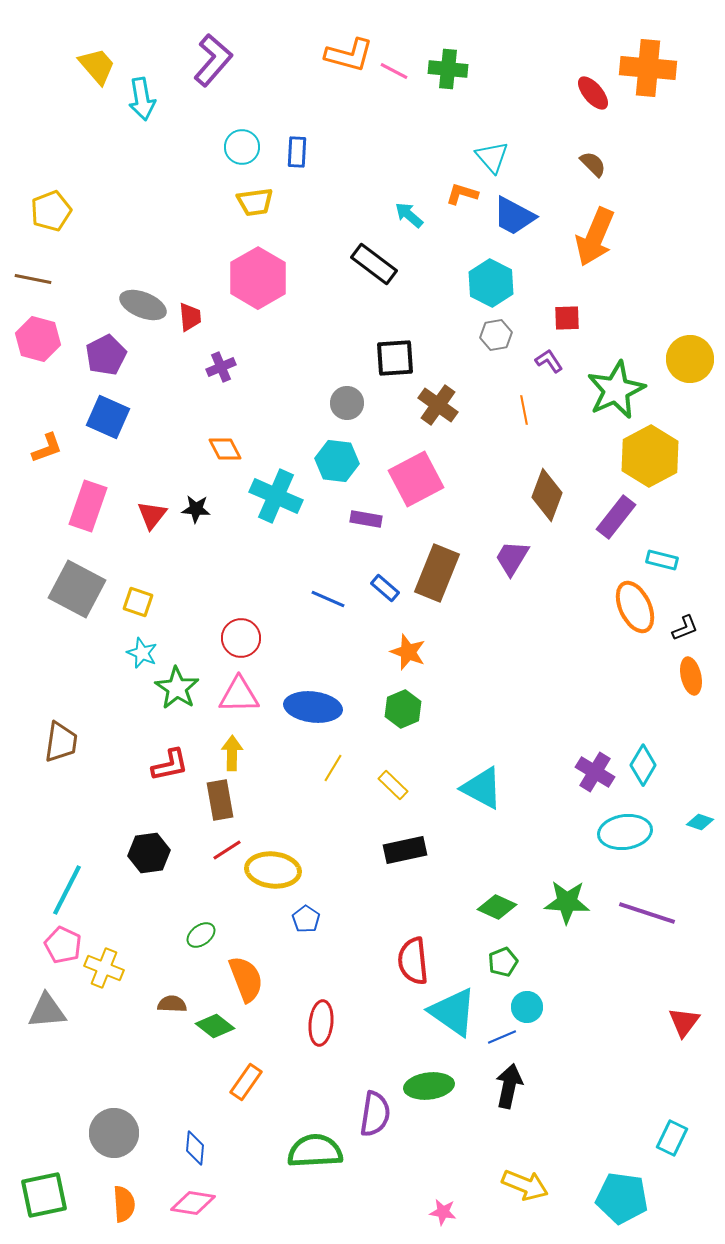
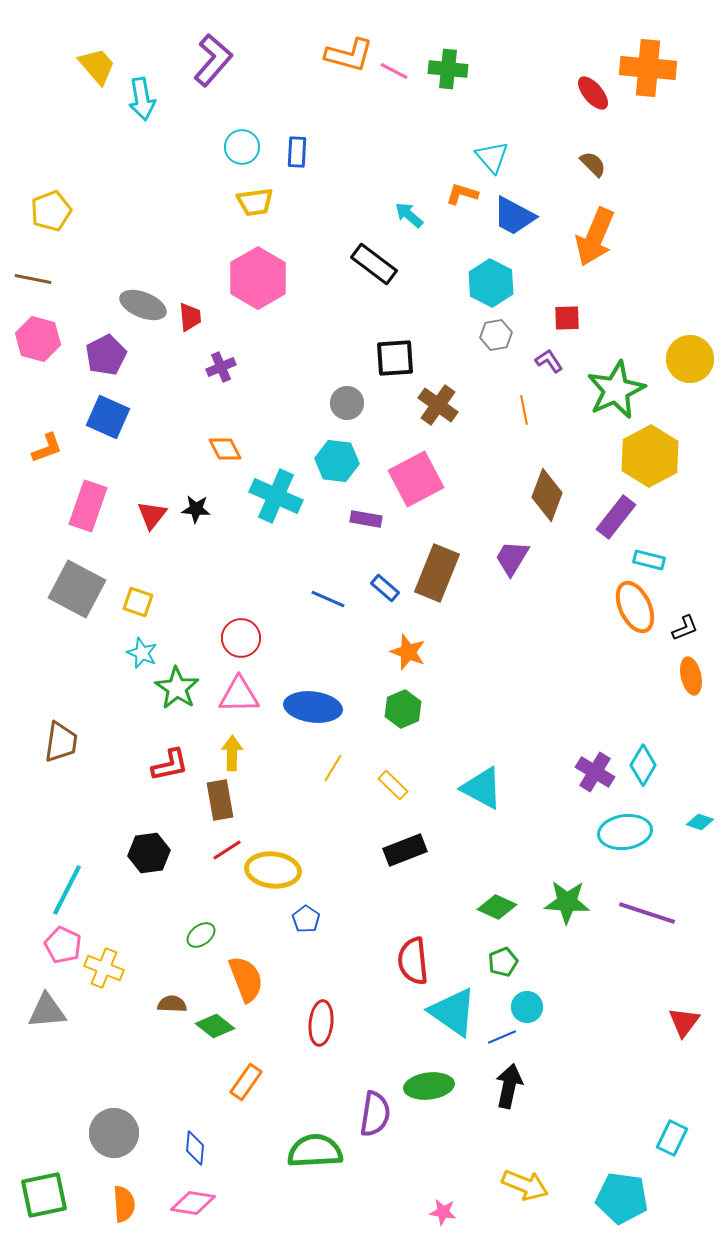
cyan rectangle at (662, 560): moved 13 px left
black rectangle at (405, 850): rotated 9 degrees counterclockwise
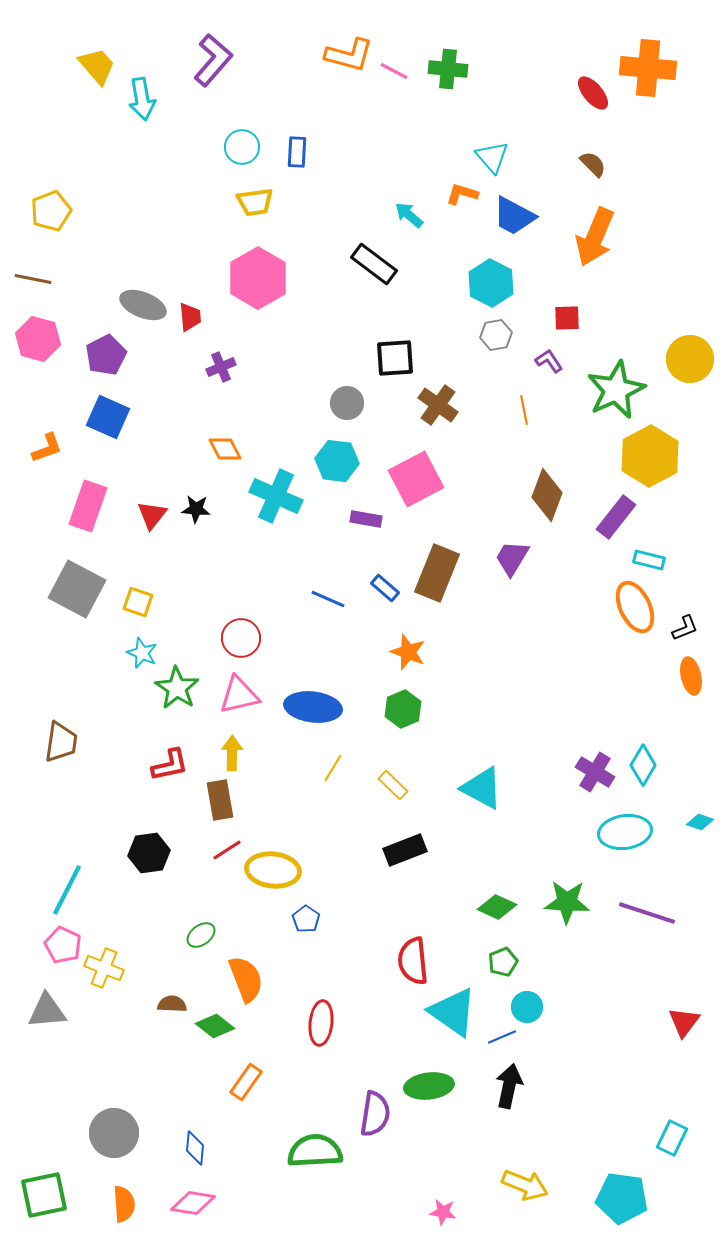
pink triangle at (239, 695): rotated 12 degrees counterclockwise
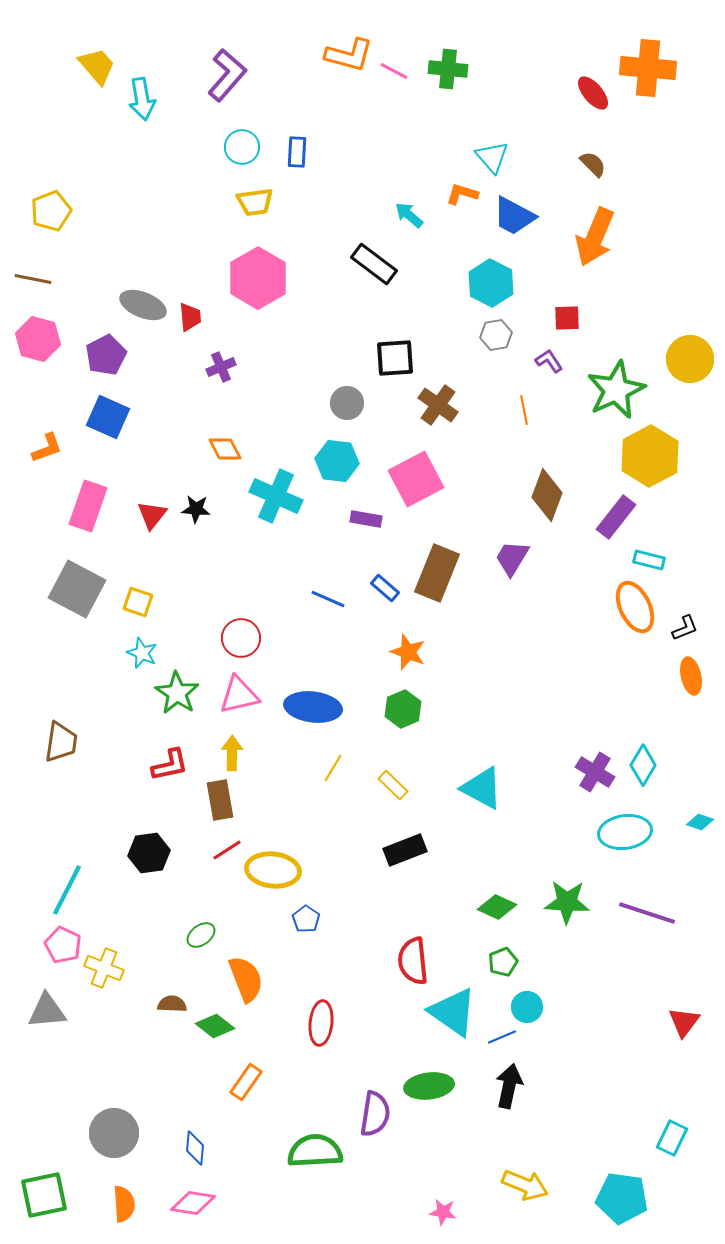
purple L-shape at (213, 60): moved 14 px right, 15 px down
green star at (177, 688): moved 5 px down
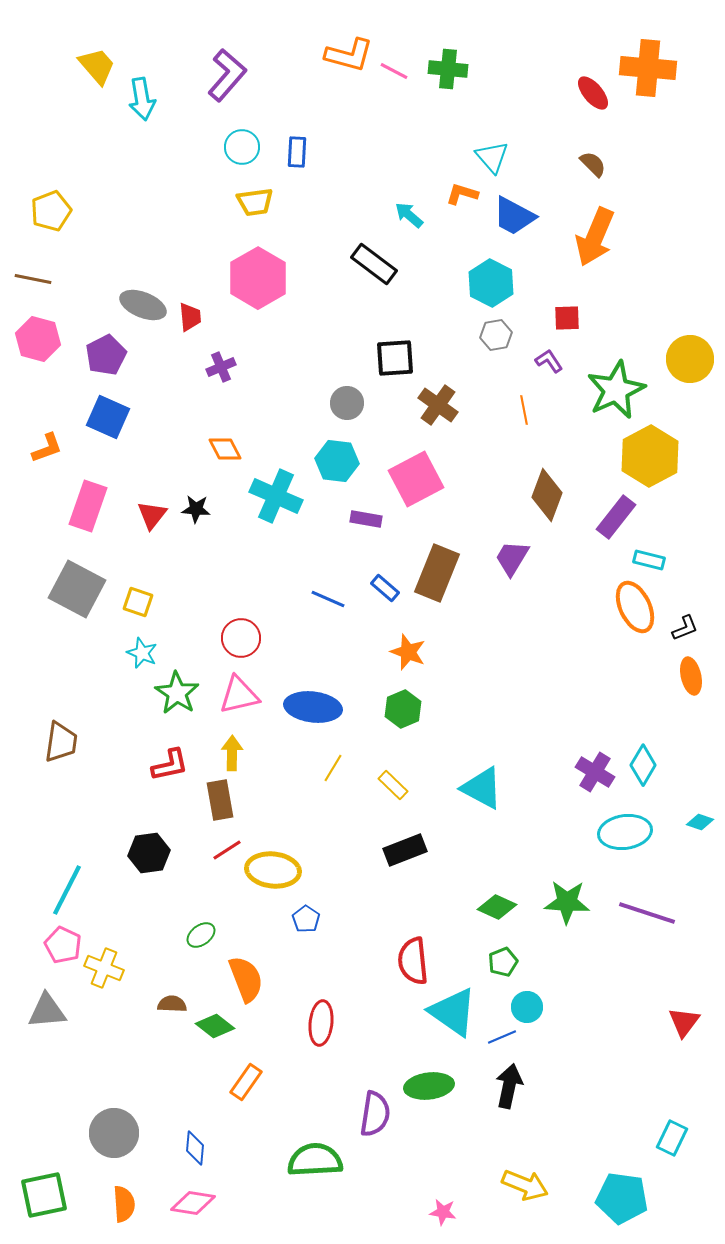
green semicircle at (315, 1151): moved 9 px down
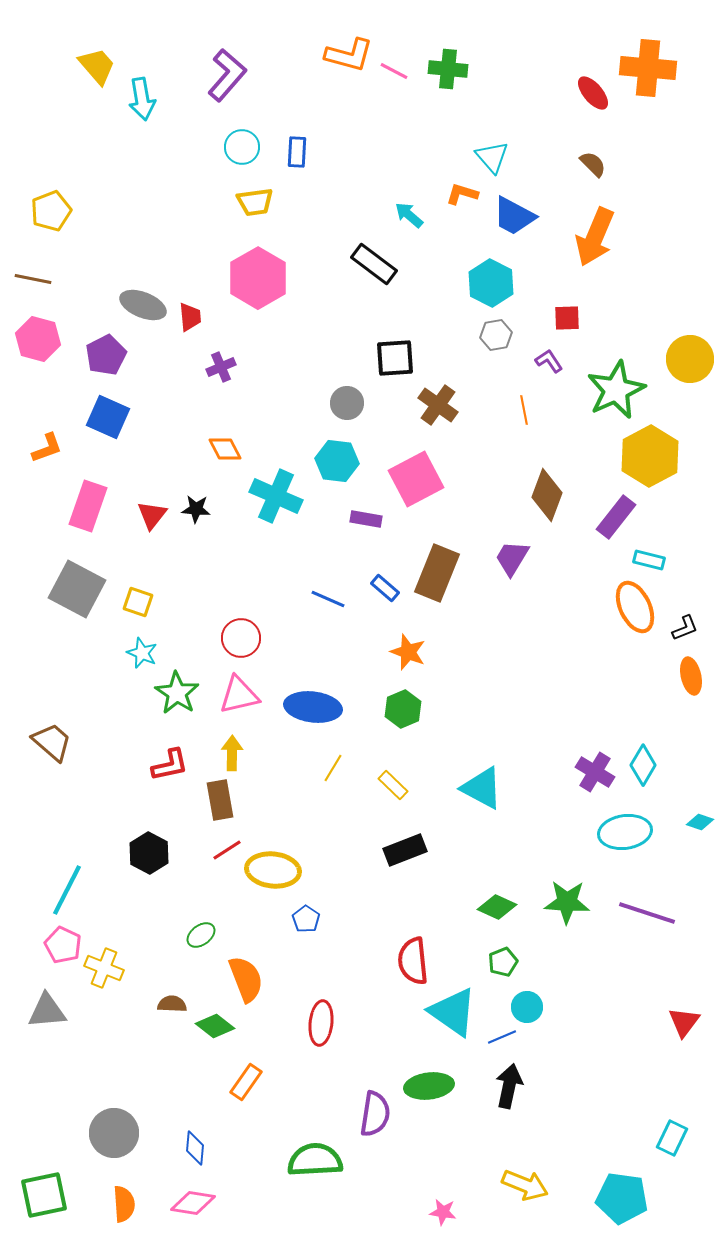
brown trapezoid at (61, 742): moved 9 px left; rotated 57 degrees counterclockwise
black hexagon at (149, 853): rotated 24 degrees counterclockwise
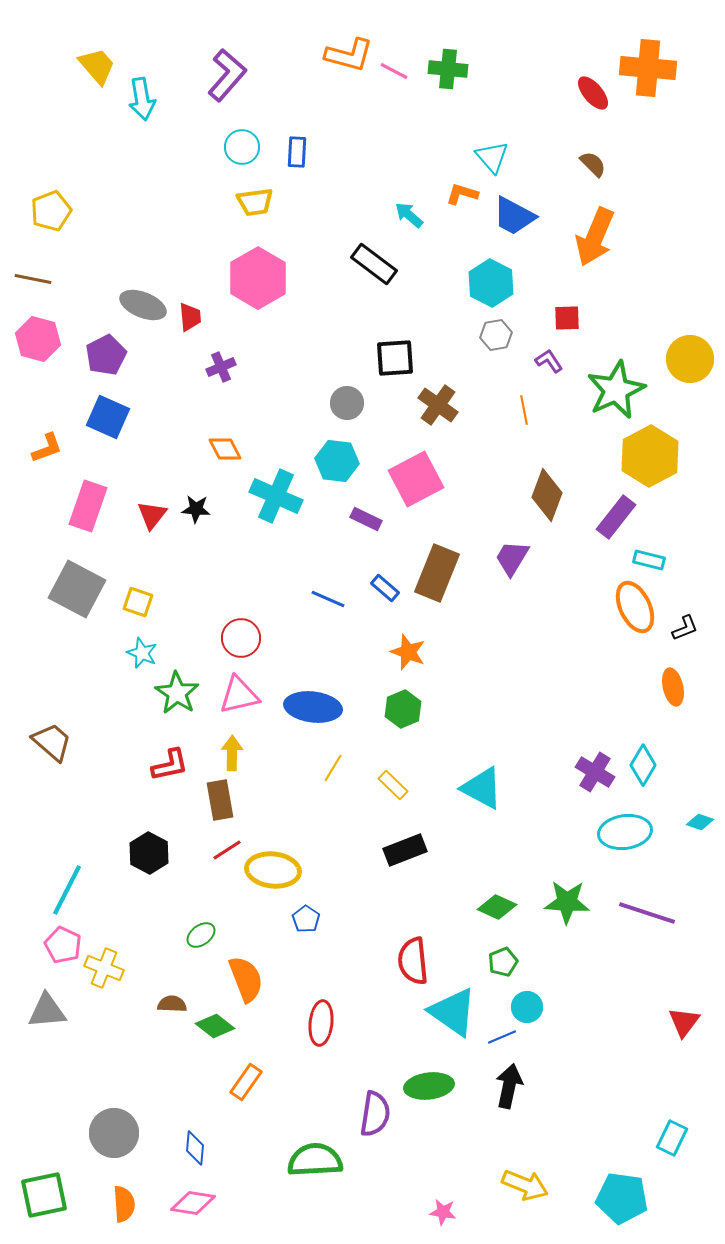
purple rectangle at (366, 519): rotated 16 degrees clockwise
orange ellipse at (691, 676): moved 18 px left, 11 px down
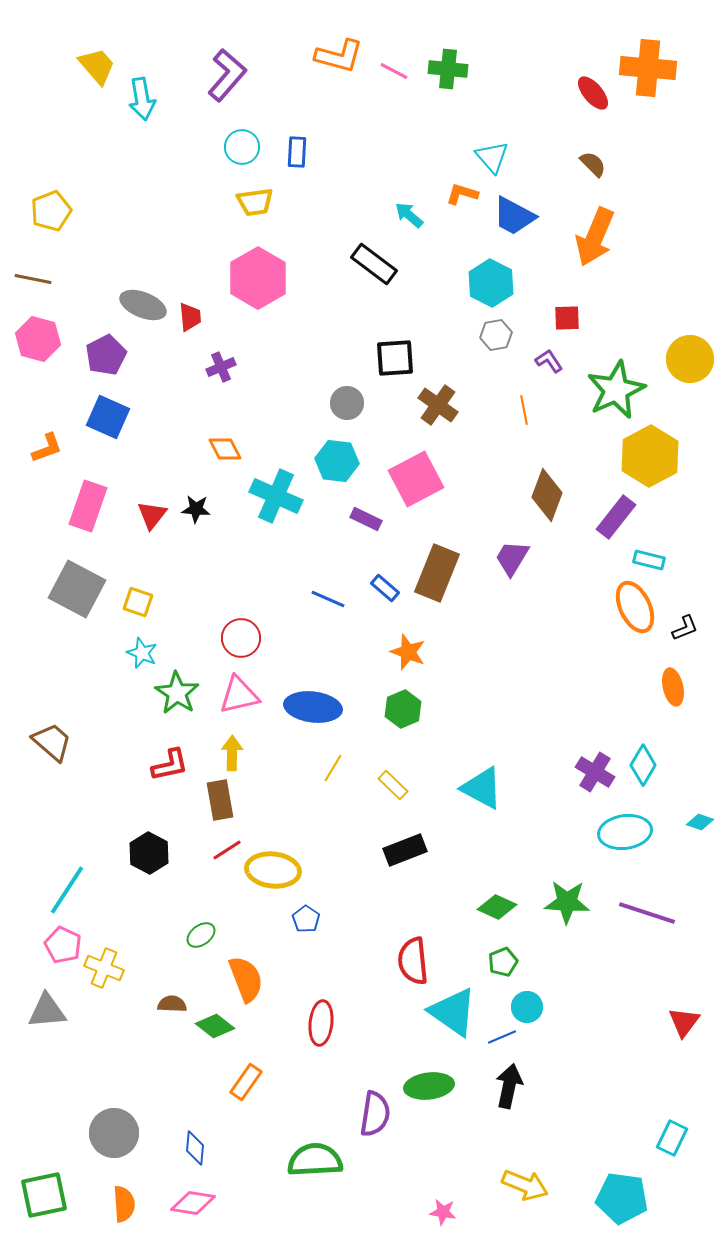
orange L-shape at (349, 55): moved 10 px left, 1 px down
cyan line at (67, 890): rotated 6 degrees clockwise
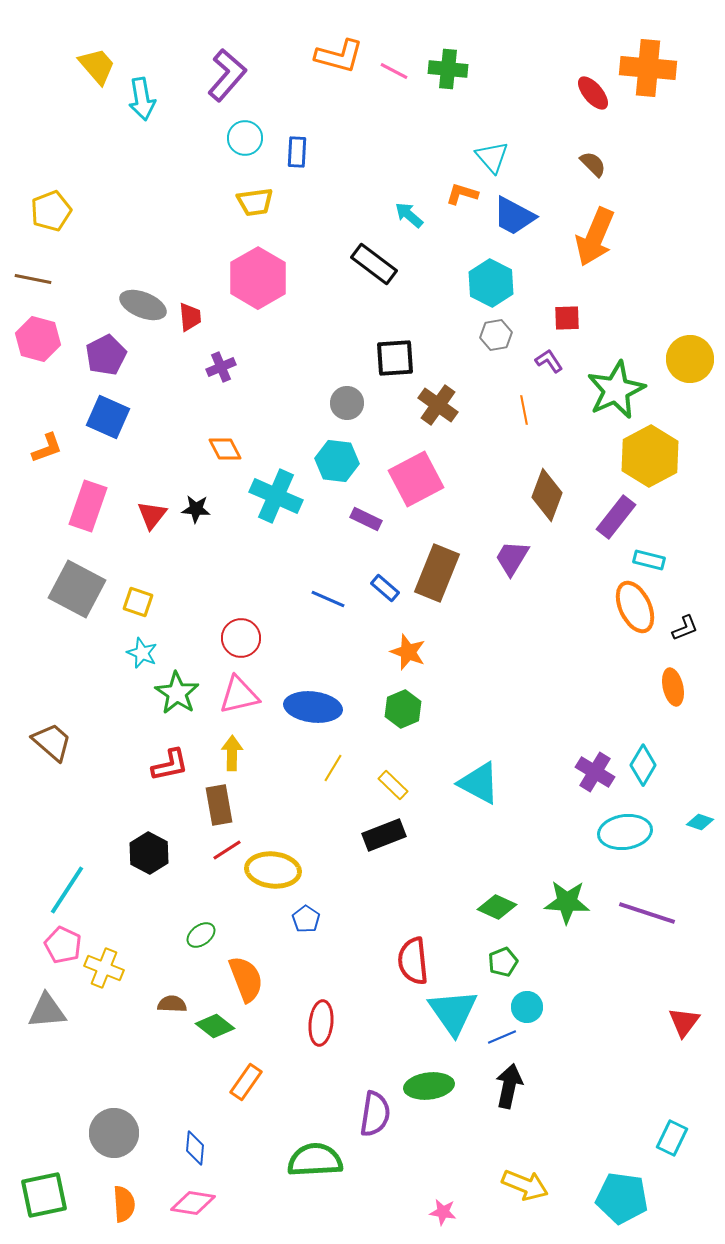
cyan circle at (242, 147): moved 3 px right, 9 px up
cyan triangle at (482, 788): moved 3 px left, 5 px up
brown rectangle at (220, 800): moved 1 px left, 5 px down
black rectangle at (405, 850): moved 21 px left, 15 px up
cyan triangle at (453, 1012): rotated 20 degrees clockwise
